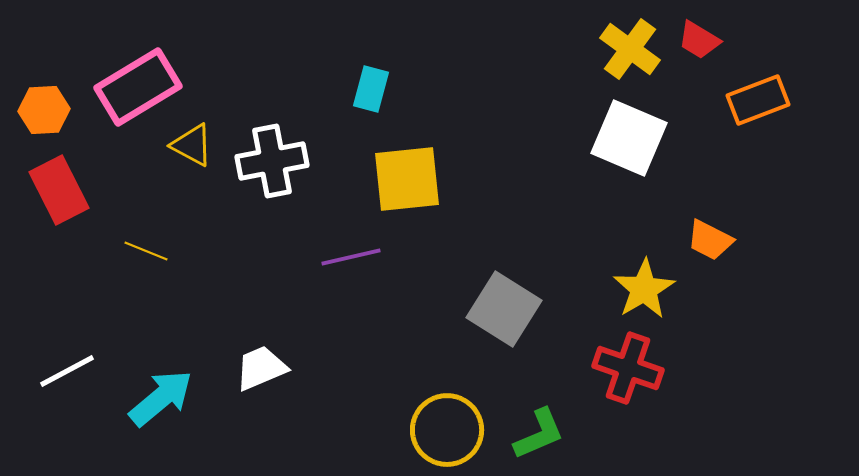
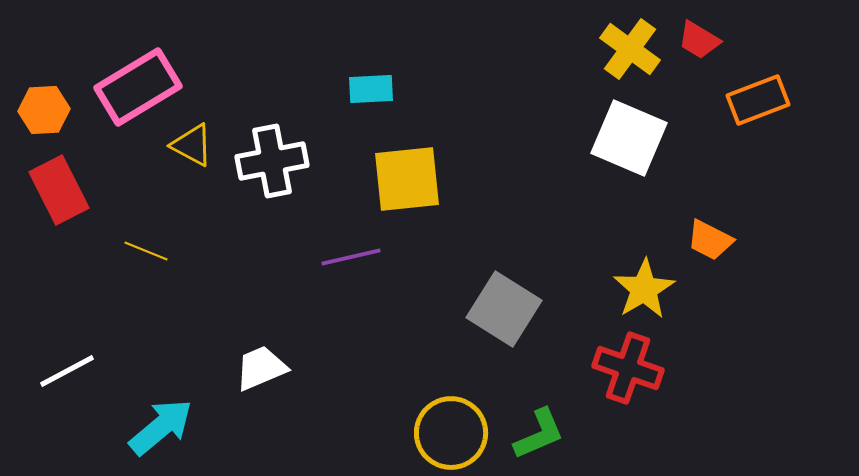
cyan rectangle: rotated 72 degrees clockwise
cyan arrow: moved 29 px down
yellow circle: moved 4 px right, 3 px down
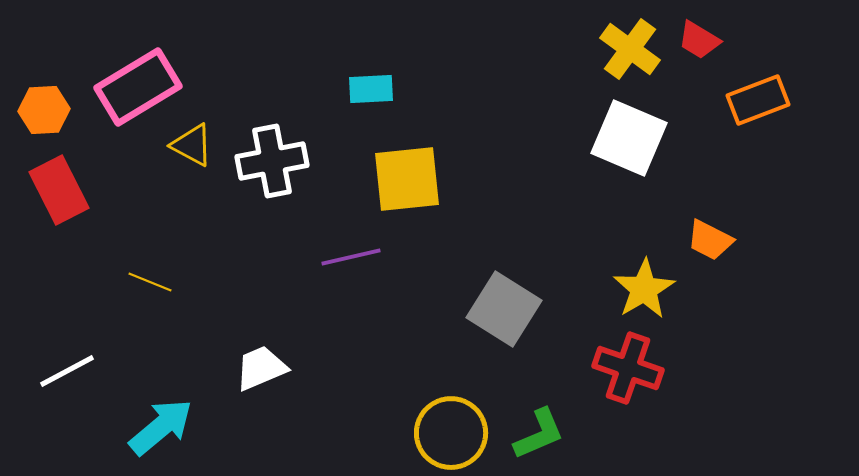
yellow line: moved 4 px right, 31 px down
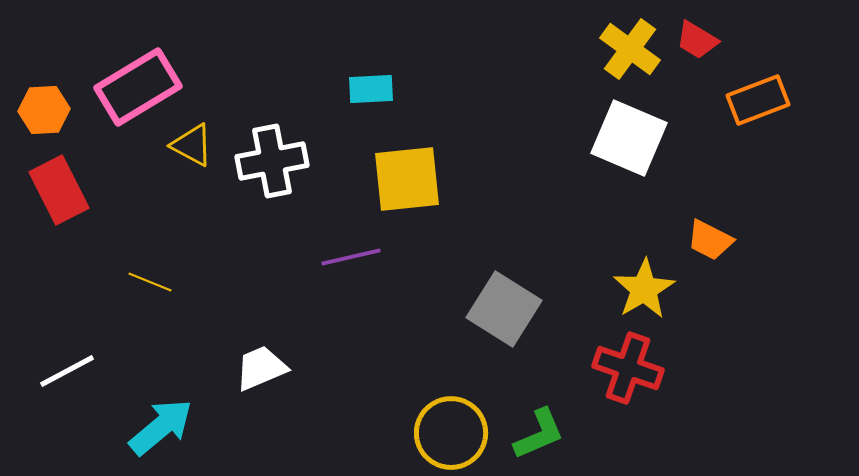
red trapezoid: moved 2 px left
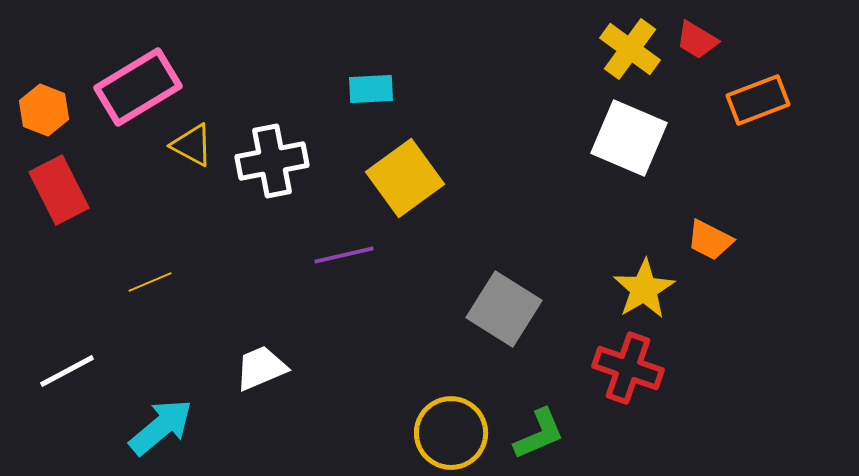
orange hexagon: rotated 24 degrees clockwise
yellow square: moved 2 px left, 1 px up; rotated 30 degrees counterclockwise
purple line: moved 7 px left, 2 px up
yellow line: rotated 45 degrees counterclockwise
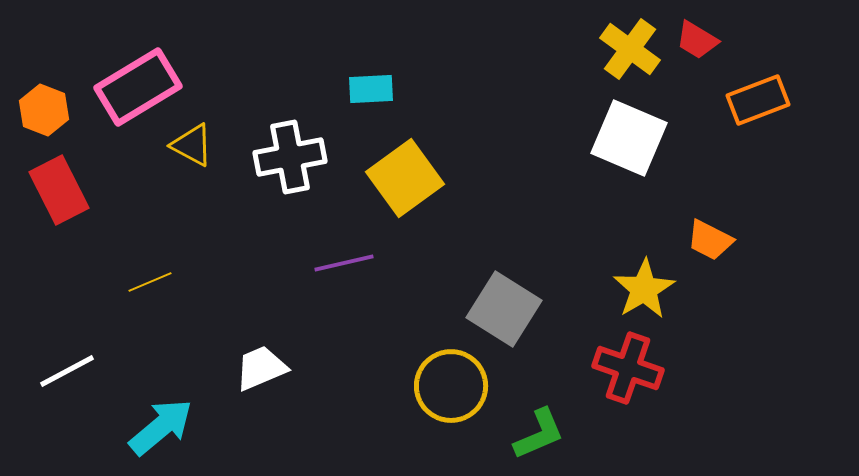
white cross: moved 18 px right, 4 px up
purple line: moved 8 px down
yellow circle: moved 47 px up
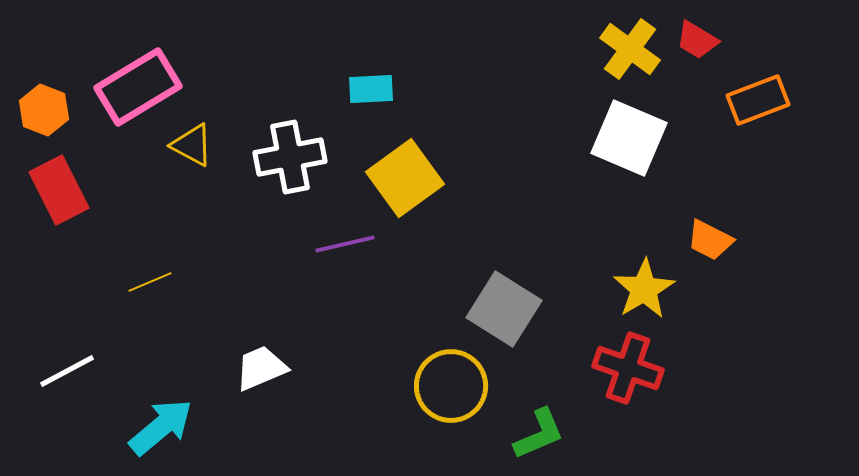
purple line: moved 1 px right, 19 px up
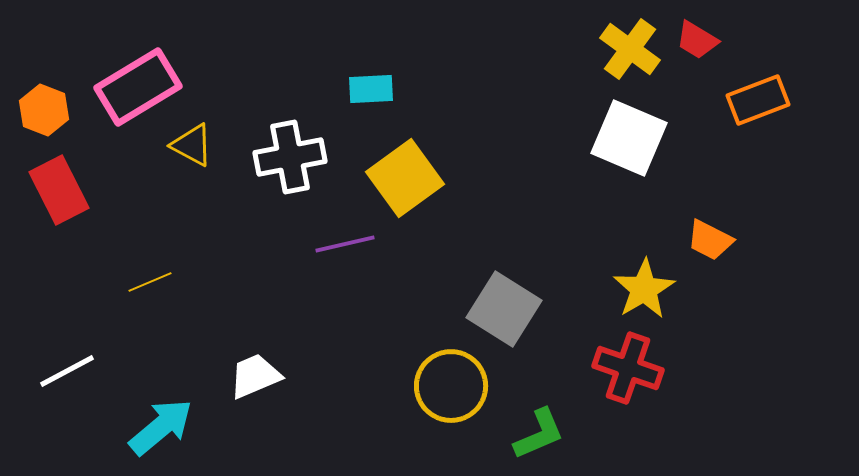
white trapezoid: moved 6 px left, 8 px down
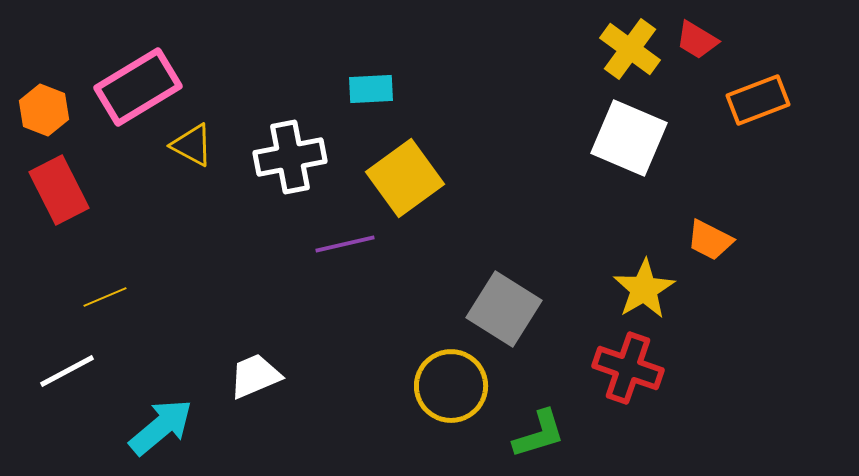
yellow line: moved 45 px left, 15 px down
green L-shape: rotated 6 degrees clockwise
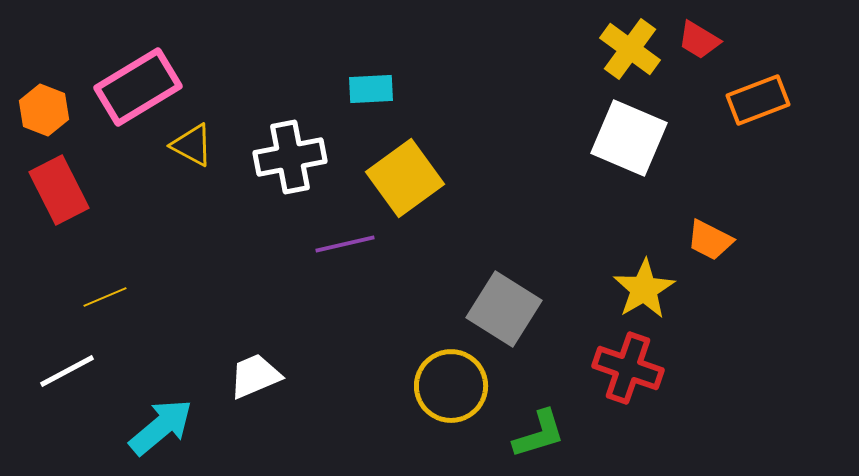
red trapezoid: moved 2 px right
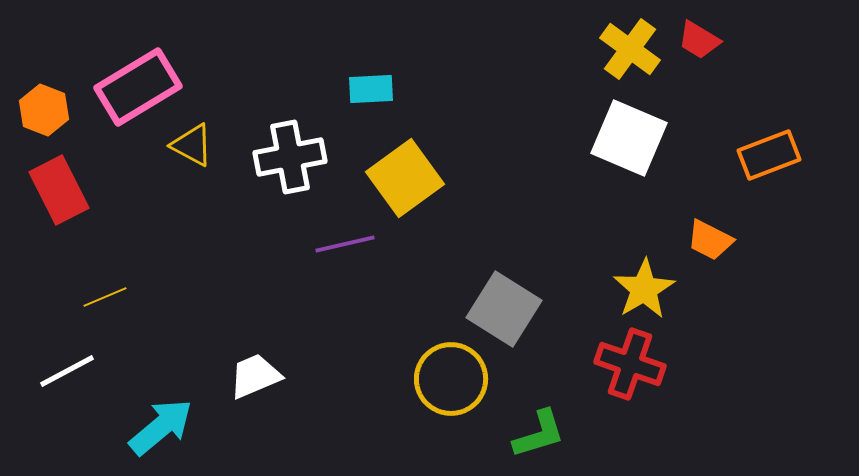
orange rectangle: moved 11 px right, 55 px down
red cross: moved 2 px right, 4 px up
yellow circle: moved 7 px up
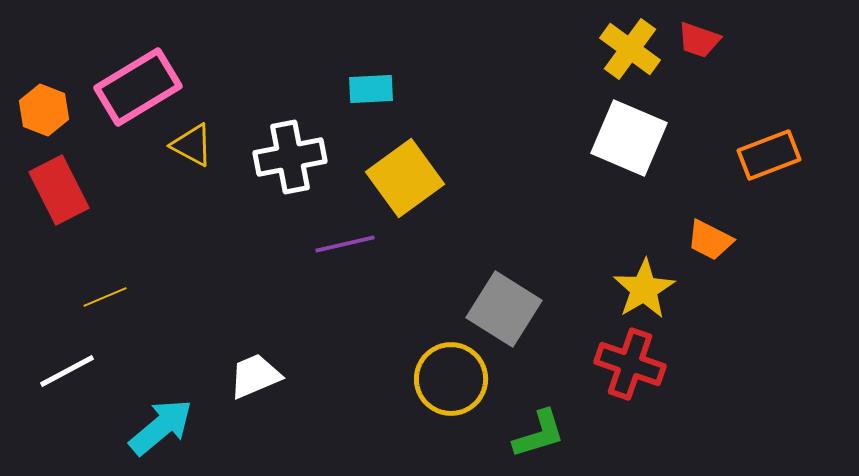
red trapezoid: rotated 12 degrees counterclockwise
